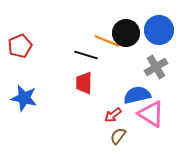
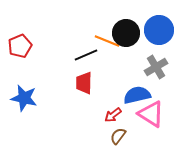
black line: rotated 40 degrees counterclockwise
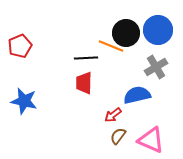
blue circle: moved 1 px left
orange line: moved 4 px right, 5 px down
black line: moved 3 px down; rotated 20 degrees clockwise
blue star: moved 3 px down
pink triangle: moved 26 px down; rotated 8 degrees counterclockwise
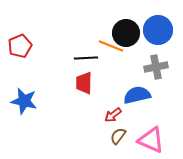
gray cross: rotated 20 degrees clockwise
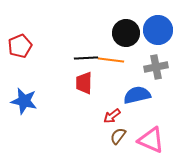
orange line: moved 14 px down; rotated 15 degrees counterclockwise
red arrow: moved 1 px left, 1 px down
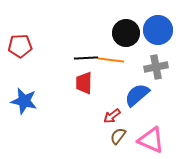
red pentagon: rotated 20 degrees clockwise
blue semicircle: rotated 28 degrees counterclockwise
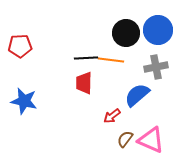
brown semicircle: moved 7 px right, 3 px down
